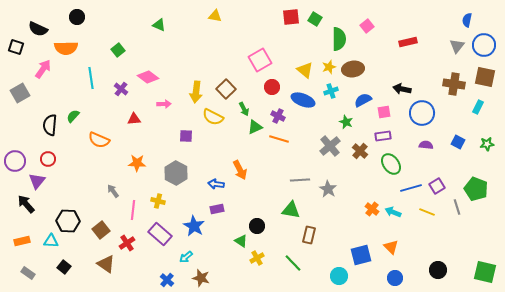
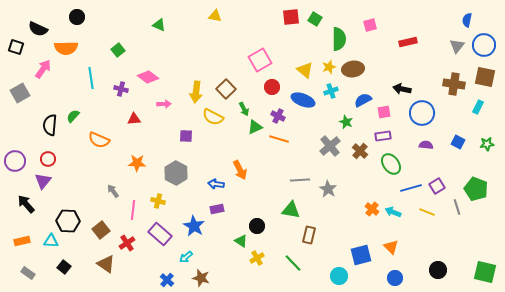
pink square at (367, 26): moved 3 px right, 1 px up; rotated 24 degrees clockwise
purple cross at (121, 89): rotated 24 degrees counterclockwise
purple triangle at (37, 181): moved 6 px right
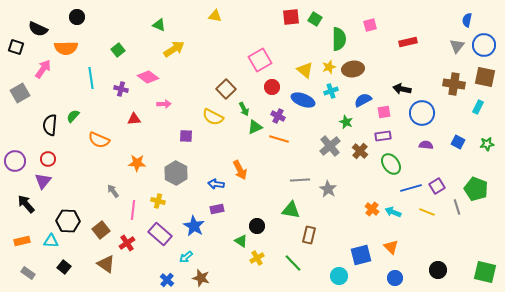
yellow arrow at (196, 92): moved 22 px left, 43 px up; rotated 130 degrees counterclockwise
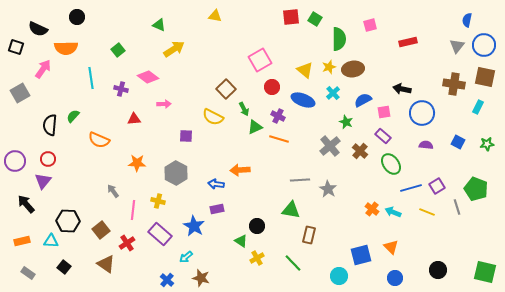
cyan cross at (331, 91): moved 2 px right, 2 px down; rotated 24 degrees counterclockwise
purple rectangle at (383, 136): rotated 49 degrees clockwise
orange arrow at (240, 170): rotated 114 degrees clockwise
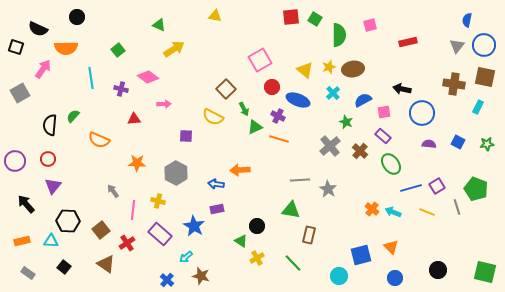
green semicircle at (339, 39): moved 4 px up
blue ellipse at (303, 100): moved 5 px left
purple semicircle at (426, 145): moved 3 px right, 1 px up
purple triangle at (43, 181): moved 10 px right, 5 px down
brown star at (201, 278): moved 2 px up
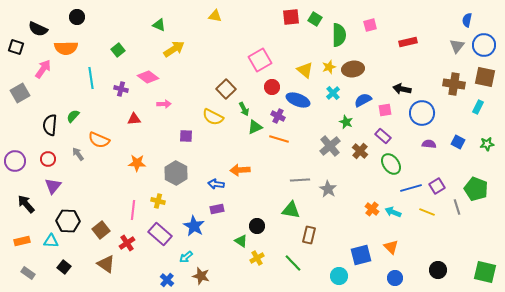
pink square at (384, 112): moved 1 px right, 2 px up
gray arrow at (113, 191): moved 35 px left, 37 px up
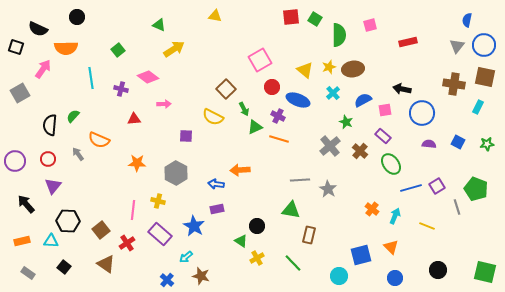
cyan arrow at (393, 212): moved 2 px right, 4 px down; rotated 91 degrees clockwise
yellow line at (427, 212): moved 14 px down
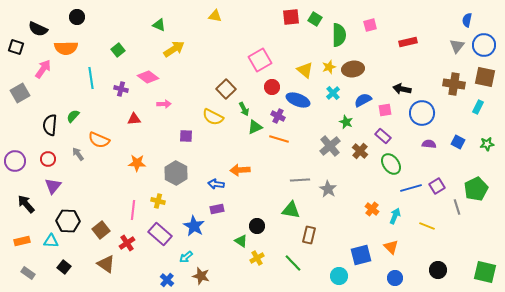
green pentagon at (476, 189): rotated 25 degrees clockwise
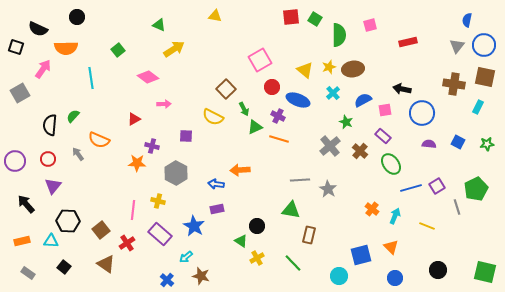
purple cross at (121, 89): moved 31 px right, 57 px down
red triangle at (134, 119): rotated 24 degrees counterclockwise
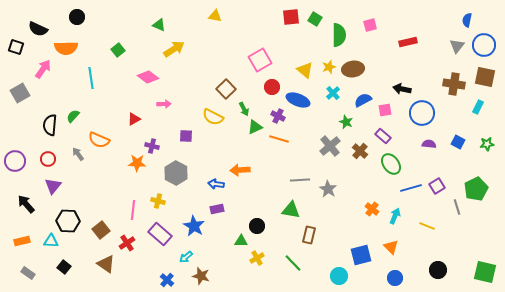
green triangle at (241, 241): rotated 32 degrees counterclockwise
